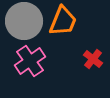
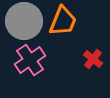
pink cross: moved 1 px up
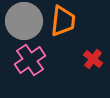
orange trapezoid: rotated 16 degrees counterclockwise
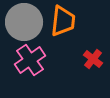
gray circle: moved 1 px down
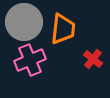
orange trapezoid: moved 8 px down
pink cross: rotated 12 degrees clockwise
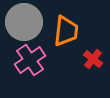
orange trapezoid: moved 3 px right, 2 px down
pink cross: rotated 12 degrees counterclockwise
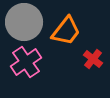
orange trapezoid: rotated 32 degrees clockwise
pink cross: moved 4 px left, 2 px down
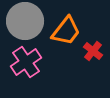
gray circle: moved 1 px right, 1 px up
red cross: moved 8 px up
